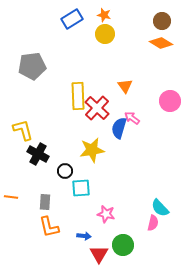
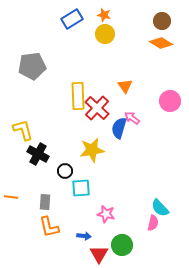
green circle: moved 1 px left
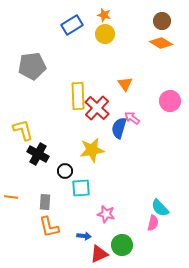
blue rectangle: moved 6 px down
orange triangle: moved 2 px up
red triangle: rotated 36 degrees clockwise
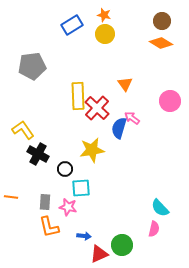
yellow L-shape: rotated 20 degrees counterclockwise
black circle: moved 2 px up
pink star: moved 38 px left, 7 px up
pink semicircle: moved 1 px right, 6 px down
